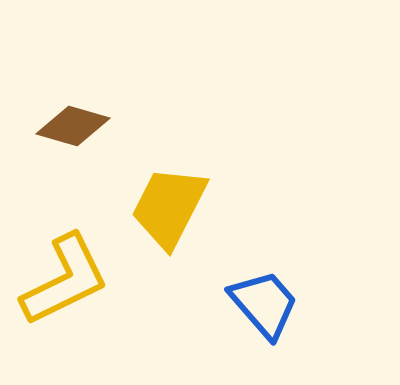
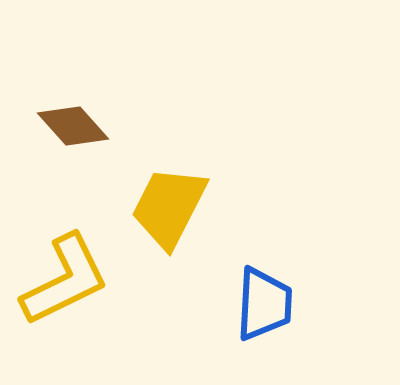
brown diamond: rotated 32 degrees clockwise
blue trapezoid: rotated 44 degrees clockwise
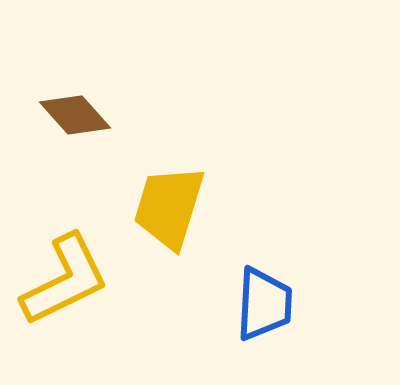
brown diamond: moved 2 px right, 11 px up
yellow trapezoid: rotated 10 degrees counterclockwise
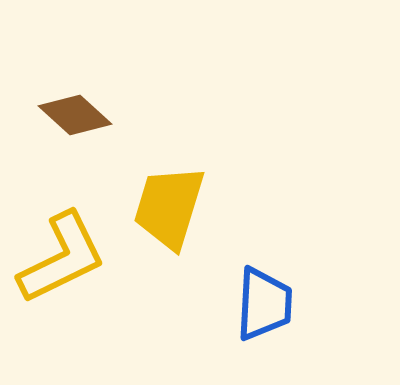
brown diamond: rotated 6 degrees counterclockwise
yellow L-shape: moved 3 px left, 22 px up
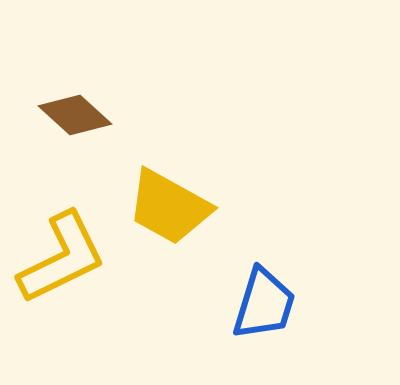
yellow trapezoid: rotated 78 degrees counterclockwise
blue trapezoid: rotated 14 degrees clockwise
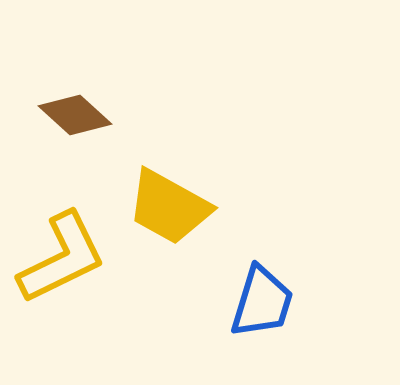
blue trapezoid: moved 2 px left, 2 px up
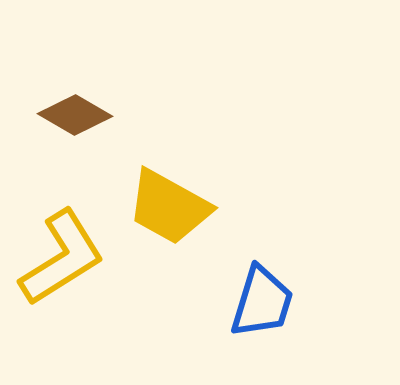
brown diamond: rotated 12 degrees counterclockwise
yellow L-shape: rotated 6 degrees counterclockwise
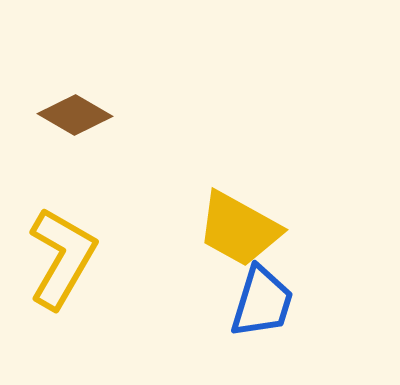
yellow trapezoid: moved 70 px right, 22 px down
yellow L-shape: rotated 28 degrees counterclockwise
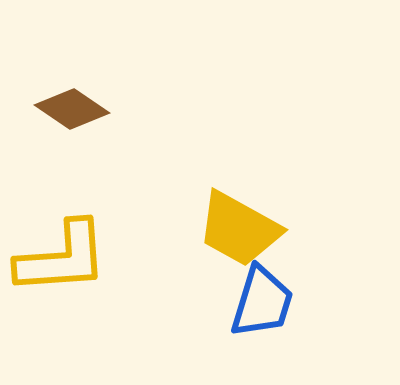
brown diamond: moved 3 px left, 6 px up; rotated 4 degrees clockwise
yellow L-shape: rotated 56 degrees clockwise
